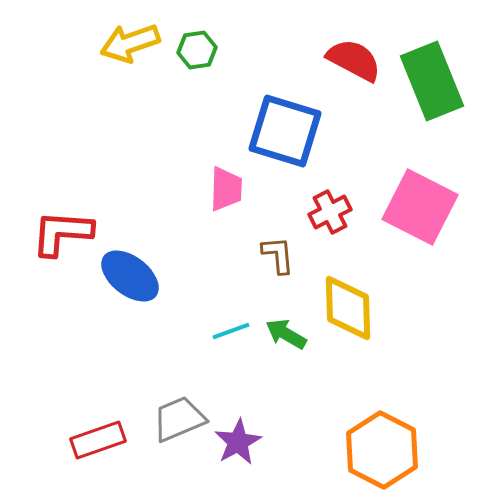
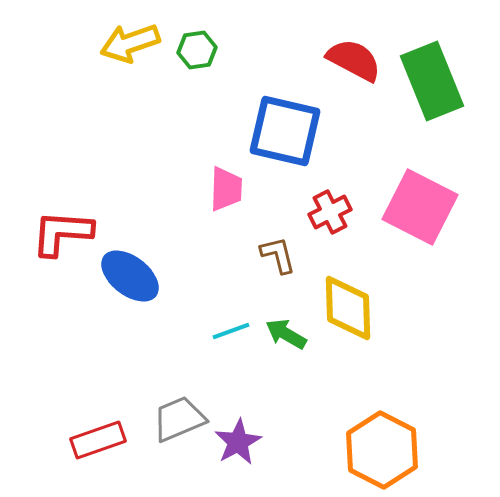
blue square: rotated 4 degrees counterclockwise
brown L-shape: rotated 9 degrees counterclockwise
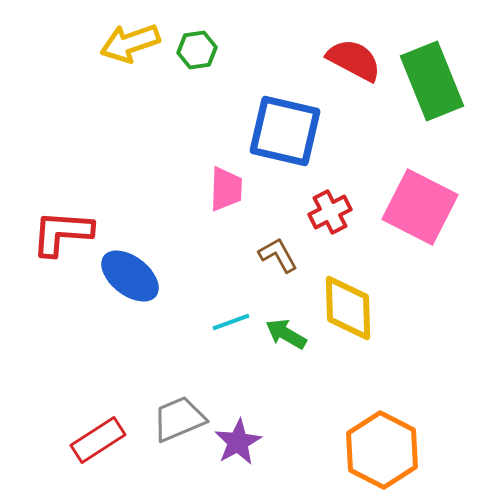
brown L-shape: rotated 15 degrees counterclockwise
cyan line: moved 9 px up
red rectangle: rotated 14 degrees counterclockwise
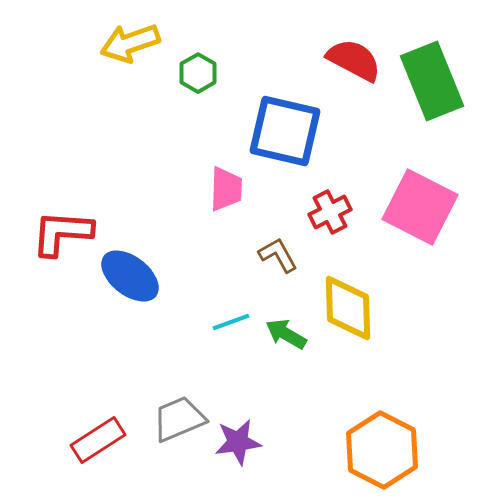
green hexagon: moved 1 px right, 23 px down; rotated 21 degrees counterclockwise
purple star: rotated 21 degrees clockwise
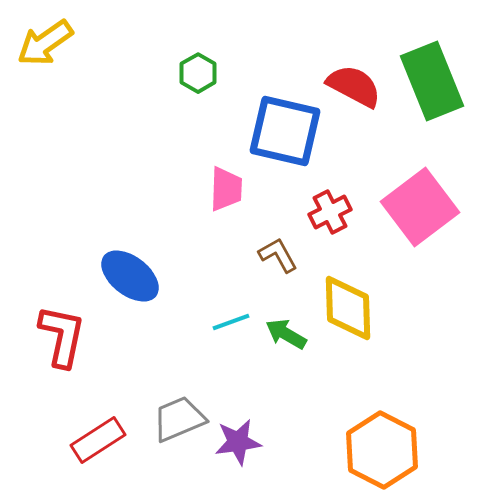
yellow arrow: moved 85 px left; rotated 16 degrees counterclockwise
red semicircle: moved 26 px down
pink square: rotated 26 degrees clockwise
red L-shape: moved 103 px down; rotated 98 degrees clockwise
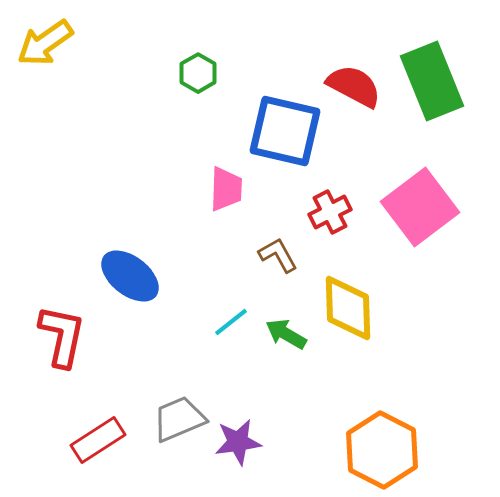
cyan line: rotated 18 degrees counterclockwise
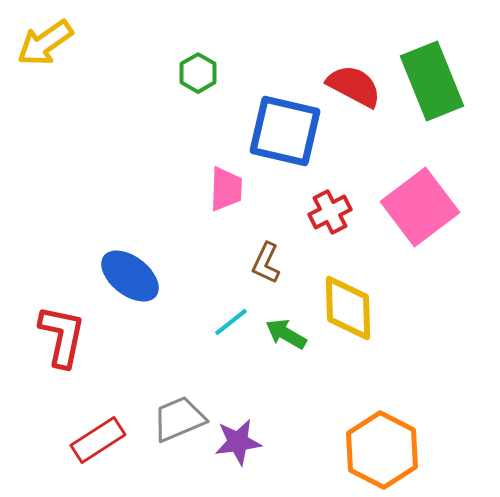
brown L-shape: moved 12 px left, 8 px down; rotated 126 degrees counterclockwise
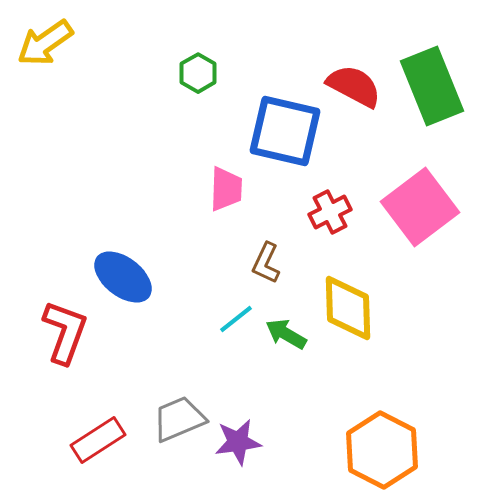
green rectangle: moved 5 px down
blue ellipse: moved 7 px left, 1 px down
cyan line: moved 5 px right, 3 px up
red L-shape: moved 3 px right, 4 px up; rotated 8 degrees clockwise
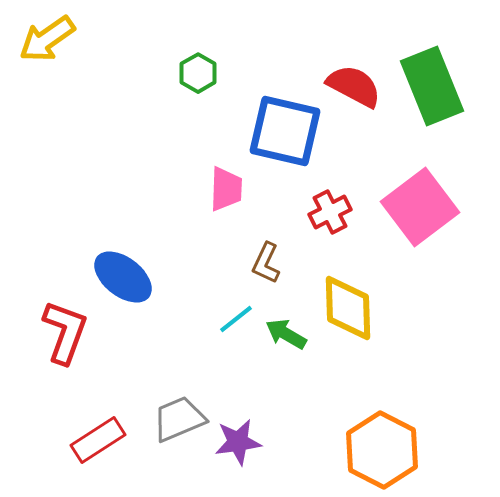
yellow arrow: moved 2 px right, 4 px up
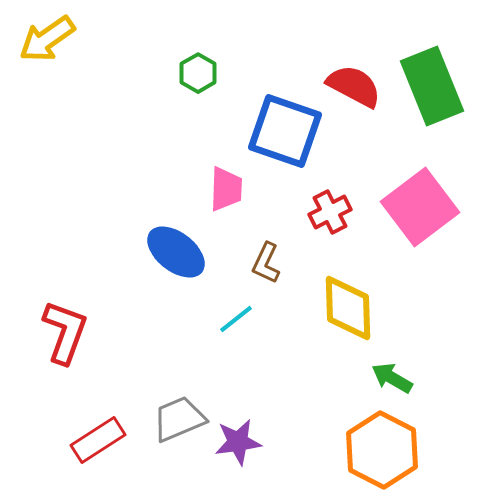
blue square: rotated 6 degrees clockwise
blue ellipse: moved 53 px right, 25 px up
green arrow: moved 106 px right, 44 px down
